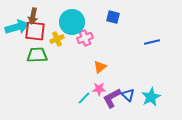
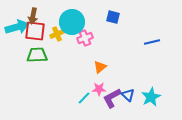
yellow cross: moved 5 px up
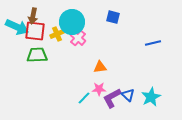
cyan arrow: rotated 40 degrees clockwise
pink cross: moved 7 px left; rotated 28 degrees counterclockwise
blue line: moved 1 px right, 1 px down
orange triangle: rotated 32 degrees clockwise
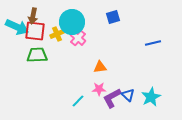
blue square: rotated 32 degrees counterclockwise
cyan line: moved 6 px left, 3 px down
